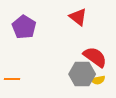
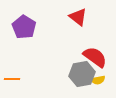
gray hexagon: rotated 10 degrees counterclockwise
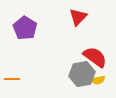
red triangle: rotated 36 degrees clockwise
purple pentagon: moved 1 px right, 1 px down
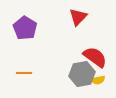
orange line: moved 12 px right, 6 px up
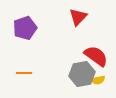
purple pentagon: rotated 20 degrees clockwise
red semicircle: moved 1 px right, 1 px up
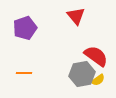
red triangle: moved 2 px left, 1 px up; rotated 24 degrees counterclockwise
yellow semicircle: rotated 24 degrees counterclockwise
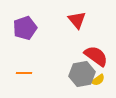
red triangle: moved 1 px right, 4 px down
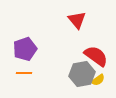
purple pentagon: moved 21 px down
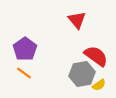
purple pentagon: rotated 15 degrees counterclockwise
orange line: rotated 35 degrees clockwise
yellow semicircle: moved 1 px right, 5 px down
